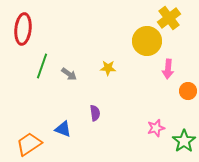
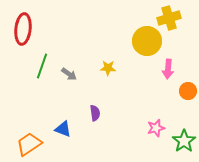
yellow cross: rotated 20 degrees clockwise
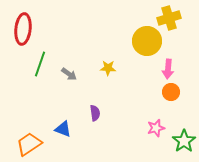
green line: moved 2 px left, 2 px up
orange circle: moved 17 px left, 1 px down
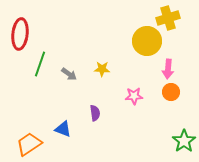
yellow cross: moved 1 px left
red ellipse: moved 3 px left, 5 px down
yellow star: moved 6 px left, 1 px down
pink star: moved 22 px left, 32 px up; rotated 12 degrees clockwise
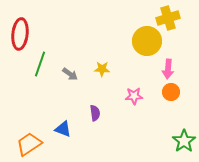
gray arrow: moved 1 px right
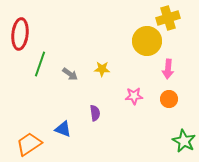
orange circle: moved 2 px left, 7 px down
green star: rotated 10 degrees counterclockwise
